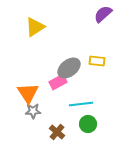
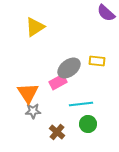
purple semicircle: moved 3 px right, 1 px up; rotated 96 degrees counterclockwise
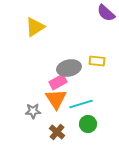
gray ellipse: rotated 25 degrees clockwise
orange triangle: moved 28 px right, 6 px down
cyan line: rotated 10 degrees counterclockwise
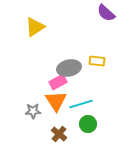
orange triangle: moved 2 px down
brown cross: moved 2 px right, 2 px down
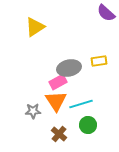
yellow rectangle: moved 2 px right; rotated 14 degrees counterclockwise
green circle: moved 1 px down
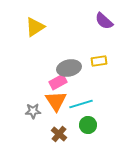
purple semicircle: moved 2 px left, 8 px down
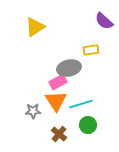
yellow rectangle: moved 8 px left, 11 px up
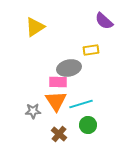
pink rectangle: rotated 30 degrees clockwise
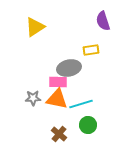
purple semicircle: moved 1 px left; rotated 30 degrees clockwise
orange triangle: moved 1 px right, 2 px up; rotated 45 degrees counterclockwise
gray star: moved 13 px up
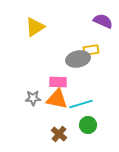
purple semicircle: rotated 132 degrees clockwise
gray ellipse: moved 9 px right, 9 px up
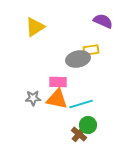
brown cross: moved 20 px right
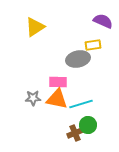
yellow rectangle: moved 2 px right, 5 px up
brown cross: moved 4 px left, 1 px up; rotated 28 degrees clockwise
